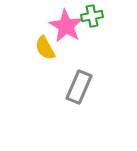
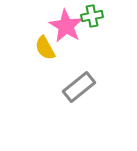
gray rectangle: rotated 28 degrees clockwise
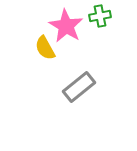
green cross: moved 8 px right
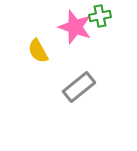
pink star: moved 9 px right, 1 px down; rotated 12 degrees counterclockwise
yellow semicircle: moved 7 px left, 3 px down
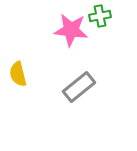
pink star: moved 4 px left, 3 px down; rotated 12 degrees counterclockwise
yellow semicircle: moved 20 px left, 23 px down; rotated 15 degrees clockwise
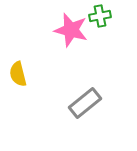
pink star: rotated 8 degrees clockwise
gray rectangle: moved 6 px right, 16 px down
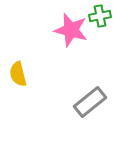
gray rectangle: moved 5 px right, 1 px up
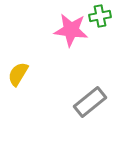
pink star: rotated 8 degrees counterclockwise
yellow semicircle: rotated 45 degrees clockwise
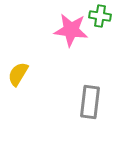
green cross: rotated 20 degrees clockwise
gray rectangle: rotated 44 degrees counterclockwise
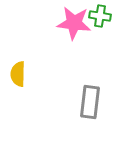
pink star: moved 3 px right, 7 px up
yellow semicircle: rotated 30 degrees counterclockwise
